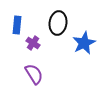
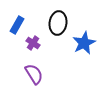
blue rectangle: rotated 24 degrees clockwise
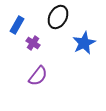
black ellipse: moved 6 px up; rotated 20 degrees clockwise
purple semicircle: moved 4 px right, 2 px down; rotated 70 degrees clockwise
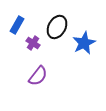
black ellipse: moved 1 px left, 10 px down
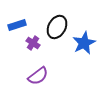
blue rectangle: rotated 42 degrees clockwise
purple semicircle: rotated 15 degrees clockwise
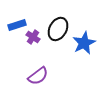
black ellipse: moved 1 px right, 2 px down
purple cross: moved 6 px up
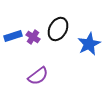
blue rectangle: moved 4 px left, 11 px down
blue star: moved 5 px right, 1 px down
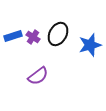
black ellipse: moved 5 px down
blue star: moved 1 px right, 1 px down; rotated 10 degrees clockwise
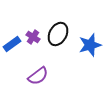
blue rectangle: moved 1 px left, 8 px down; rotated 18 degrees counterclockwise
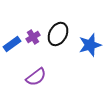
purple cross: rotated 24 degrees clockwise
purple semicircle: moved 2 px left, 1 px down
